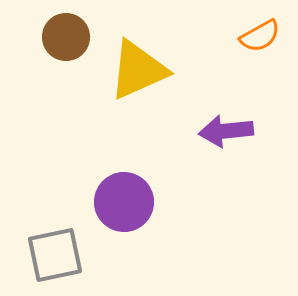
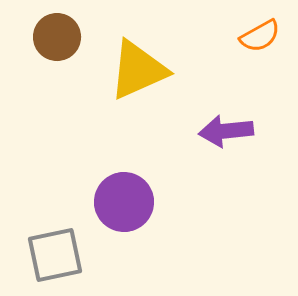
brown circle: moved 9 px left
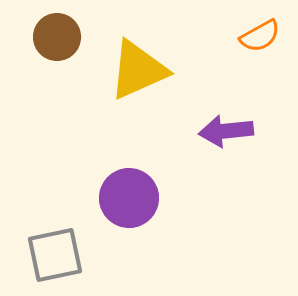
purple circle: moved 5 px right, 4 px up
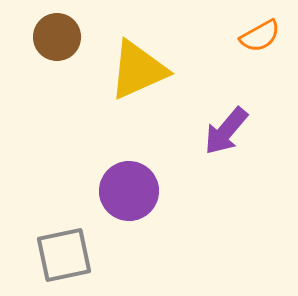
purple arrow: rotated 44 degrees counterclockwise
purple circle: moved 7 px up
gray square: moved 9 px right
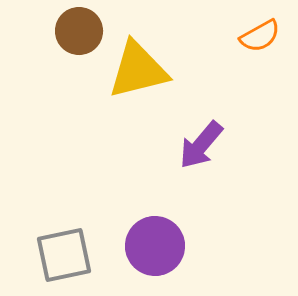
brown circle: moved 22 px right, 6 px up
yellow triangle: rotated 10 degrees clockwise
purple arrow: moved 25 px left, 14 px down
purple circle: moved 26 px right, 55 px down
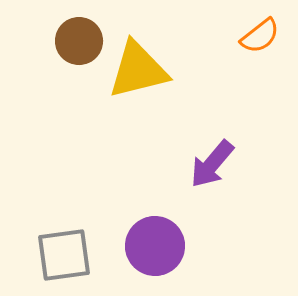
brown circle: moved 10 px down
orange semicircle: rotated 9 degrees counterclockwise
purple arrow: moved 11 px right, 19 px down
gray square: rotated 4 degrees clockwise
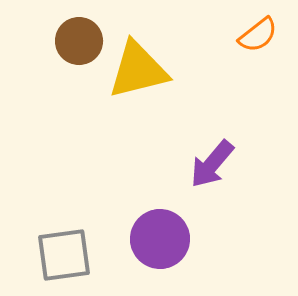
orange semicircle: moved 2 px left, 1 px up
purple circle: moved 5 px right, 7 px up
